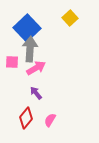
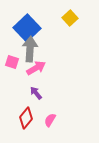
pink square: rotated 16 degrees clockwise
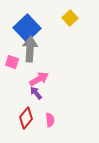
pink arrow: moved 3 px right, 11 px down
pink semicircle: rotated 144 degrees clockwise
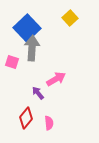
gray arrow: moved 2 px right, 1 px up
pink arrow: moved 17 px right
purple arrow: moved 2 px right
pink semicircle: moved 1 px left, 3 px down
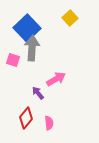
pink square: moved 1 px right, 2 px up
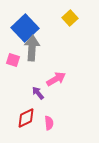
blue square: moved 2 px left
red diamond: rotated 25 degrees clockwise
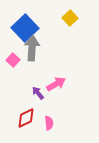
pink square: rotated 24 degrees clockwise
pink arrow: moved 5 px down
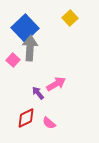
gray arrow: moved 2 px left
pink semicircle: rotated 136 degrees clockwise
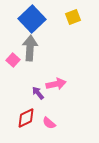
yellow square: moved 3 px right, 1 px up; rotated 21 degrees clockwise
blue square: moved 7 px right, 9 px up
pink arrow: rotated 18 degrees clockwise
